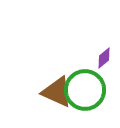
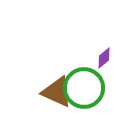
green circle: moved 1 px left, 2 px up
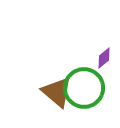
brown triangle: rotated 16 degrees clockwise
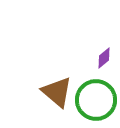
green circle: moved 12 px right, 12 px down
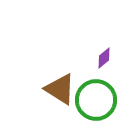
brown triangle: moved 3 px right, 3 px up; rotated 8 degrees counterclockwise
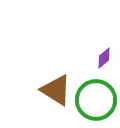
brown triangle: moved 4 px left, 1 px down
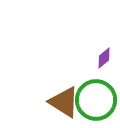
brown triangle: moved 8 px right, 12 px down
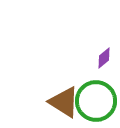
green circle: moved 1 px down
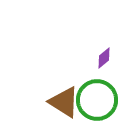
green circle: moved 1 px right, 1 px up
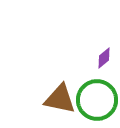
brown triangle: moved 4 px left, 3 px up; rotated 20 degrees counterclockwise
